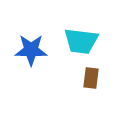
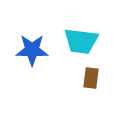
blue star: moved 1 px right
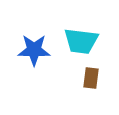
blue star: moved 2 px right
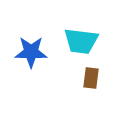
blue star: moved 3 px left, 2 px down
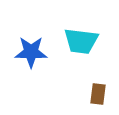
brown rectangle: moved 7 px right, 16 px down
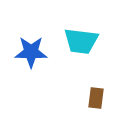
brown rectangle: moved 2 px left, 4 px down
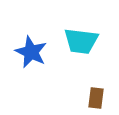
blue star: rotated 24 degrees clockwise
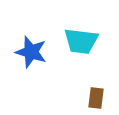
blue star: rotated 8 degrees counterclockwise
